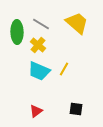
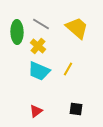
yellow trapezoid: moved 5 px down
yellow cross: moved 1 px down
yellow line: moved 4 px right
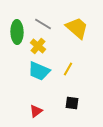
gray line: moved 2 px right
black square: moved 4 px left, 6 px up
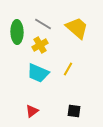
yellow cross: moved 2 px right, 1 px up; rotated 21 degrees clockwise
cyan trapezoid: moved 1 px left, 2 px down
black square: moved 2 px right, 8 px down
red triangle: moved 4 px left
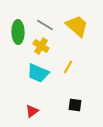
gray line: moved 2 px right, 1 px down
yellow trapezoid: moved 2 px up
green ellipse: moved 1 px right
yellow cross: moved 1 px right, 1 px down; rotated 28 degrees counterclockwise
yellow line: moved 2 px up
black square: moved 1 px right, 6 px up
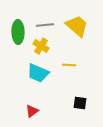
gray line: rotated 36 degrees counterclockwise
yellow line: moved 1 px right, 2 px up; rotated 64 degrees clockwise
black square: moved 5 px right, 2 px up
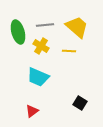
yellow trapezoid: moved 1 px down
green ellipse: rotated 15 degrees counterclockwise
yellow line: moved 14 px up
cyan trapezoid: moved 4 px down
black square: rotated 24 degrees clockwise
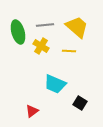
cyan trapezoid: moved 17 px right, 7 px down
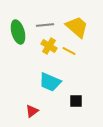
yellow cross: moved 8 px right
yellow line: rotated 24 degrees clockwise
cyan trapezoid: moved 5 px left, 2 px up
black square: moved 4 px left, 2 px up; rotated 32 degrees counterclockwise
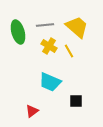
yellow line: rotated 32 degrees clockwise
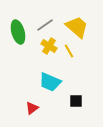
gray line: rotated 30 degrees counterclockwise
red triangle: moved 3 px up
